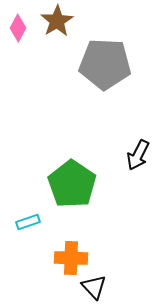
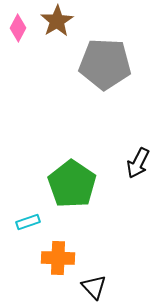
black arrow: moved 8 px down
orange cross: moved 13 px left
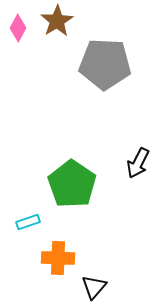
black triangle: rotated 24 degrees clockwise
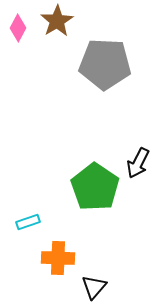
green pentagon: moved 23 px right, 3 px down
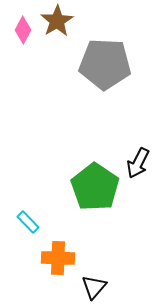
pink diamond: moved 5 px right, 2 px down
cyan rectangle: rotated 65 degrees clockwise
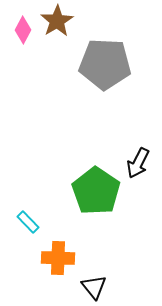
green pentagon: moved 1 px right, 4 px down
black triangle: rotated 20 degrees counterclockwise
